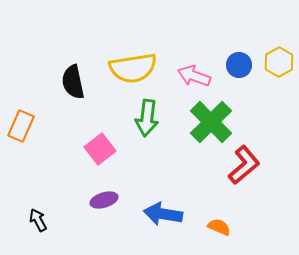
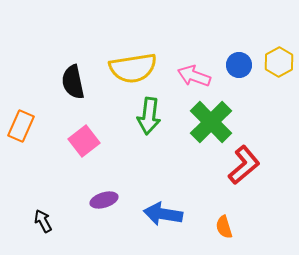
green arrow: moved 2 px right, 2 px up
pink square: moved 16 px left, 8 px up
black arrow: moved 5 px right, 1 px down
orange semicircle: moved 5 px right; rotated 130 degrees counterclockwise
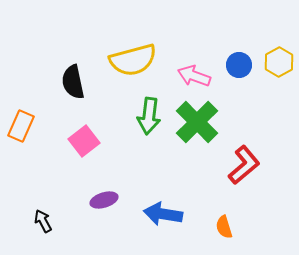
yellow semicircle: moved 8 px up; rotated 6 degrees counterclockwise
green cross: moved 14 px left
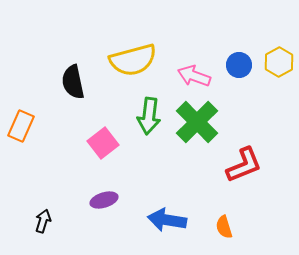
pink square: moved 19 px right, 2 px down
red L-shape: rotated 18 degrees clockwise
blue arrow: moved 4 px right, 6 px down
black arrow: rotated 45 degrees clockwise
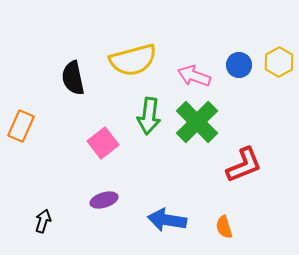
black semicircle: moved 4 px up
